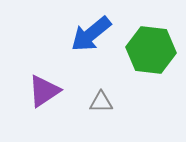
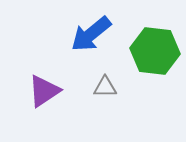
green hexagon: moved 4 px right, 1 px down
gray triangle: moved 4 px right, 15 px up
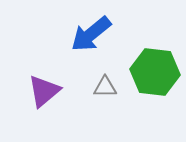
green hexagon: moved 21 px down
purple triangle: rotated 6 degrees counterclockwise
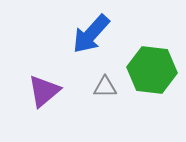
blue arrow: rotated 9 degrees counterclockwise
green hexagon: moved 3 px left, 2 px up
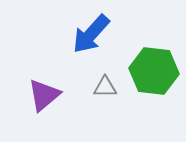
green hexagon: moved 2 px right, 1 px down
purple triangle: moved 4 px down
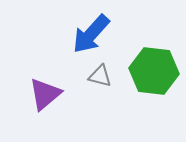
gray triangle: moved 5 px left, 11 px up; rotated 15 degrees clockwise
purple triangle: moved 1 px right, 1 px up
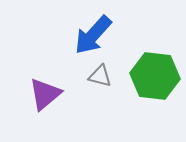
blue arrow: moved 2 px right, 1 px down
green hexagon: moved 1 px right, 5 px down
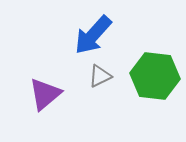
gray triangle: rotated 40 degrees counterclockwise
